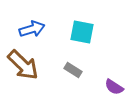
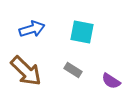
brown arrow: moved 3 px right, 6 px down
purple semicircle: moved 3 px left, 6 px up
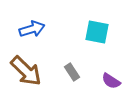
cyan square: moved 15 px right
gray rectangle: moved 1 px left, 2 px down; rotated 24 degrees clockwise
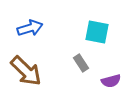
blue arrow: moved 2 px left, 1 px up
gray rectangle: moved 9 px right, 9 px up
purple semicircle: rotated 48 degrees counterclockwise
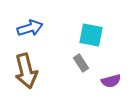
cyan square: moved 6 px left, 3 px down
brown arrow: rotated 32 degrees clockwise
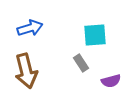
cyan square: moved 4 px right; rotated 15 degrees counterclockwise
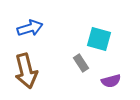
cyan square: moved 4 px right, 4 px down; rotated 20 degrees clockwise
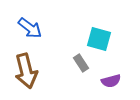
blue arrow: rotated 55 degrees clockwise
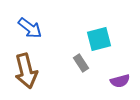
cyan square: rotated 30 degrees counterclockwise
purple semicircle: moved 9 px right
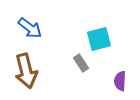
purple semicircle: rotated 108 degrees clockwise
